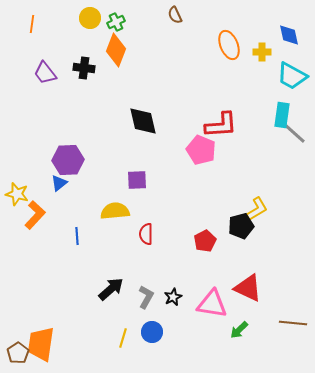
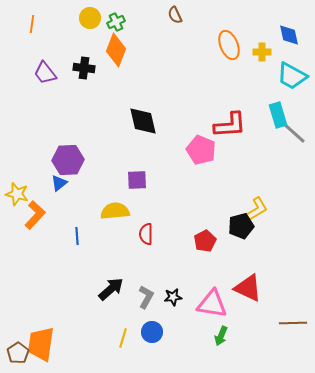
cyan rectangle: moved 4 px left; rotated 25 degrees counterclockwise
red L-shape: moved 9 px right
black star: rotated 18 degrees clockwise
brown line: rotated 8 degrees counterclockwise
green arrow: moved 18 px left, 6 px down; rotated 24 degrees counterclockwise
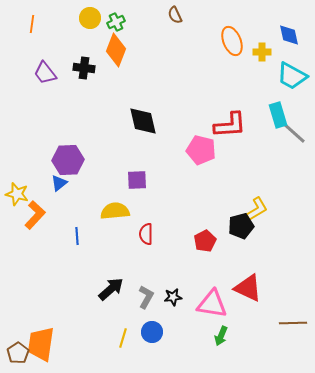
orange ellipse: moved 3 px right, 4 px up
pink pentagon: rotated 8 degrees counterclockwise
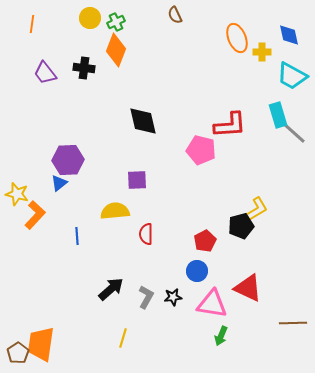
orange ellipse: moved 5 px right, 3 px up
blue circle: moved 45 px right, 61 px up
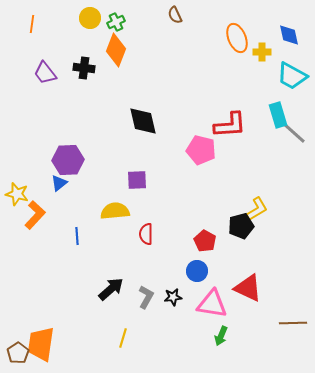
red pentagon: rotated 15 degrees counterclockwise
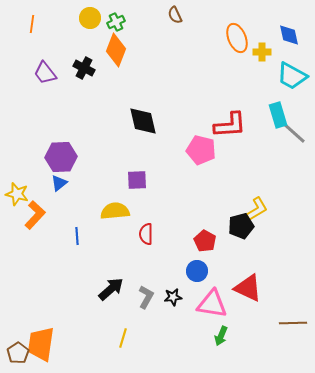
black cross: rotated 20 degrees clockwise
purple hexagon: moved 7 px left, 3 px up
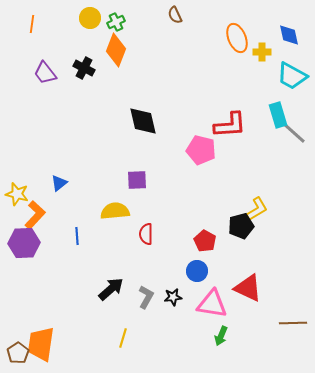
purple hexagon: moved 37 px left, 86 px down
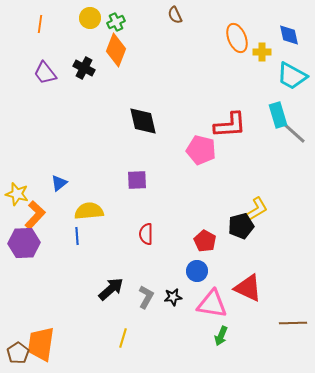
orange line: moved 8 px right
yellow semicircle: moved 26 px left
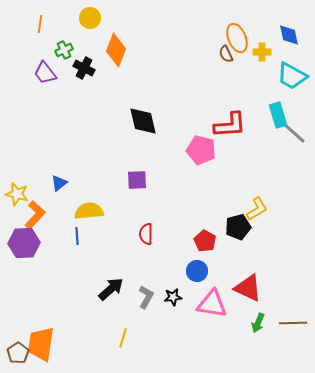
brown semicircle: moved 51 px right, 39 px down
green cross: moved 52 px left, 28 px down
black pentagon: moved 3 px left, 1 px down
green arrow: moved 37 px right, 13 px up
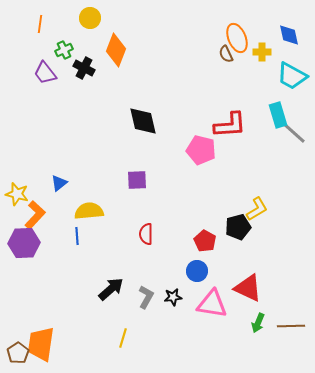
brown line: moved 2 px left, 3 px down
